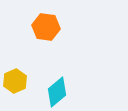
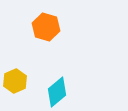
orange hexagon: rotated 8 degrees clockwise
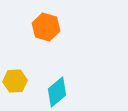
yellow hexagon: rotated 20 degrees clockwise
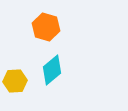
cyan diamond: moved 5 px left, 22 px up
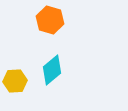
orange hexagon: moved 4 px right, 7 px up
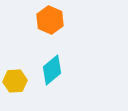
orange hexagon: rotated 8 degrees clockwise
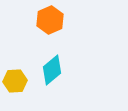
orange hexagon: rotated 12 degrees clockwise
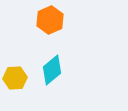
yellow hexagon: moved 3 px up
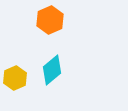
yellow hexagon: rotated 20 degrees counterclockwise
